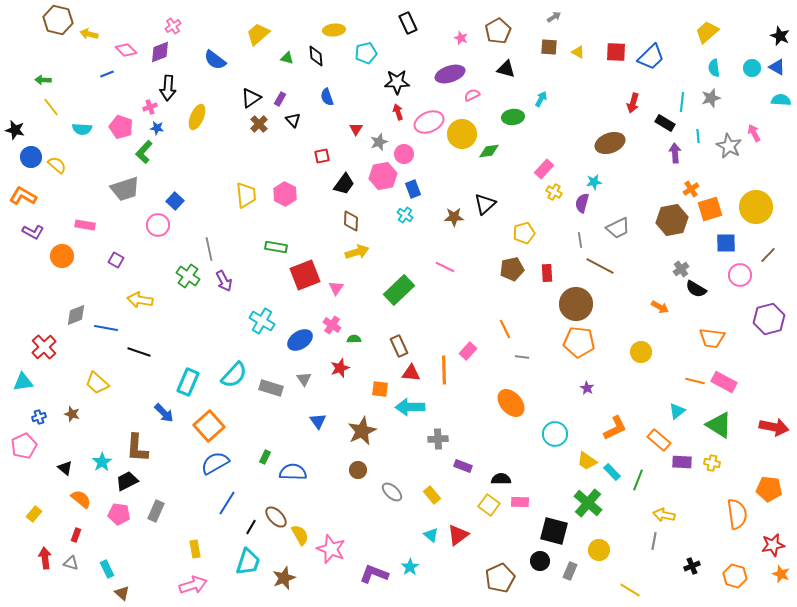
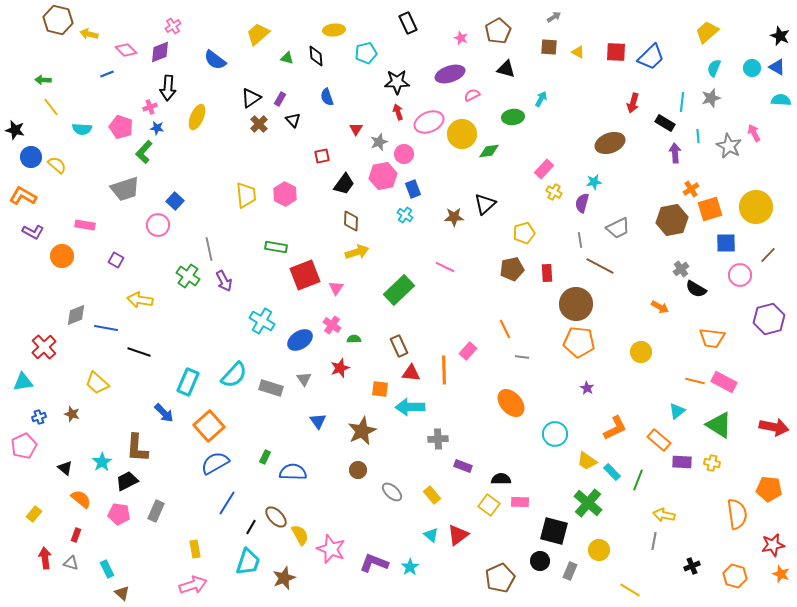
cyan semicircle at (714, 68): rotated 30 degrees clockwise
purple L-shape at (374, 574): moved 11 px up
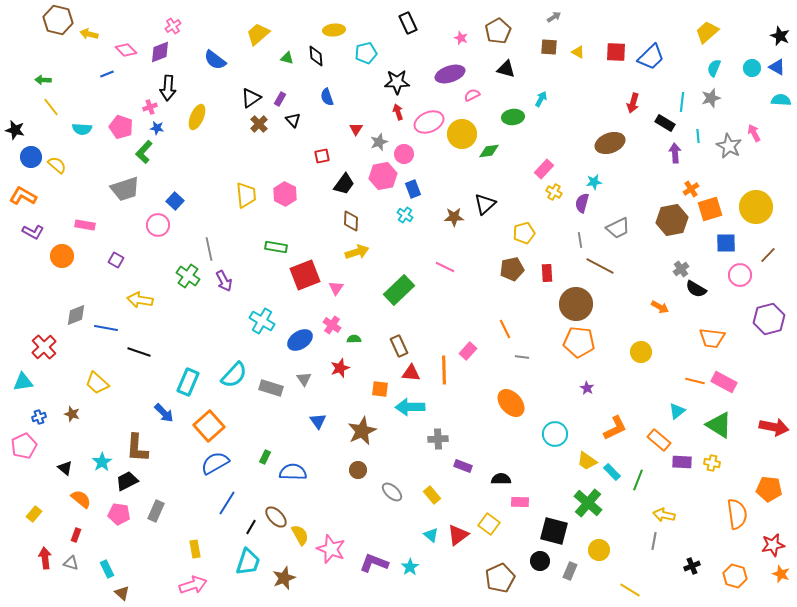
yellow square at (489, 505): moved 19 px down
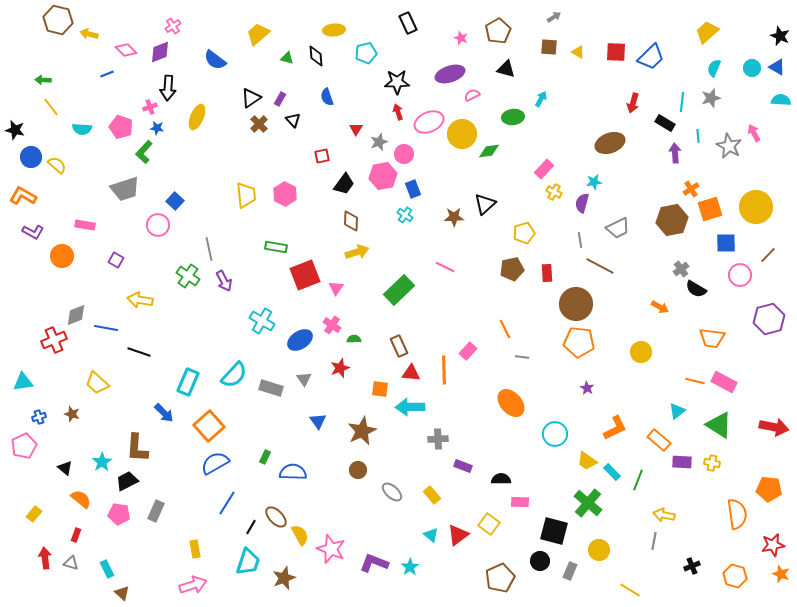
red cross at (44, 347): moved 10 px right, 7 px up; rotated 20 degrees clockwise
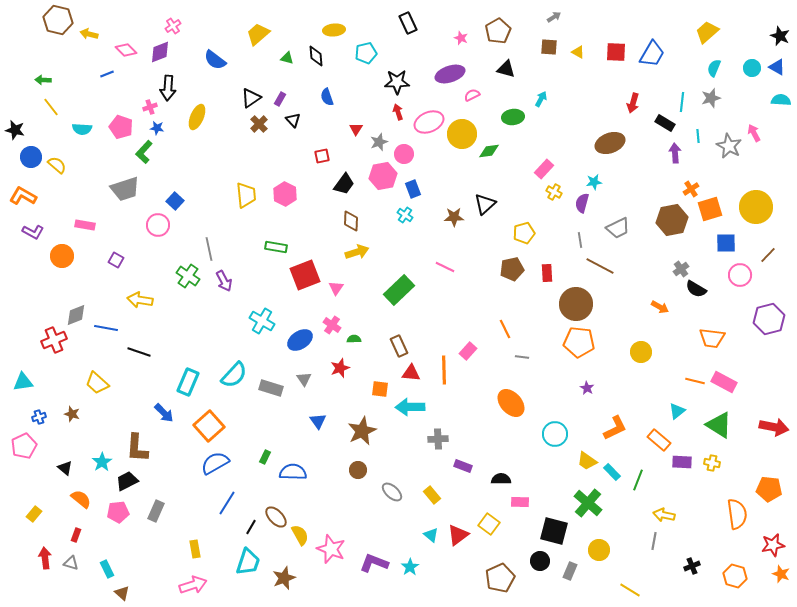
blue trapezoid at (651, 57): moved 1 px right, 3 px up; rotated 16 degrees counterclockwise
pink pentagon at (119, 514): moved 1 px left, 2 px up; rotated 15 degrees counterclockwise
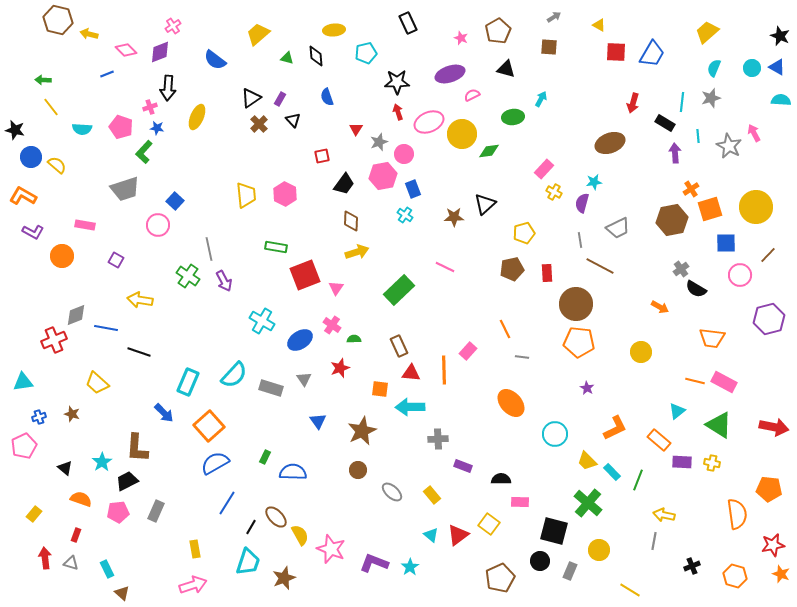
yellow triangle at (578, 52): moved 21 px right, 27 px up
yellow trapezoid at (587, 461): rotated 10 degrees clockwise
orange semicircle at (81, 499): rotated 20 degrees counterclockwise
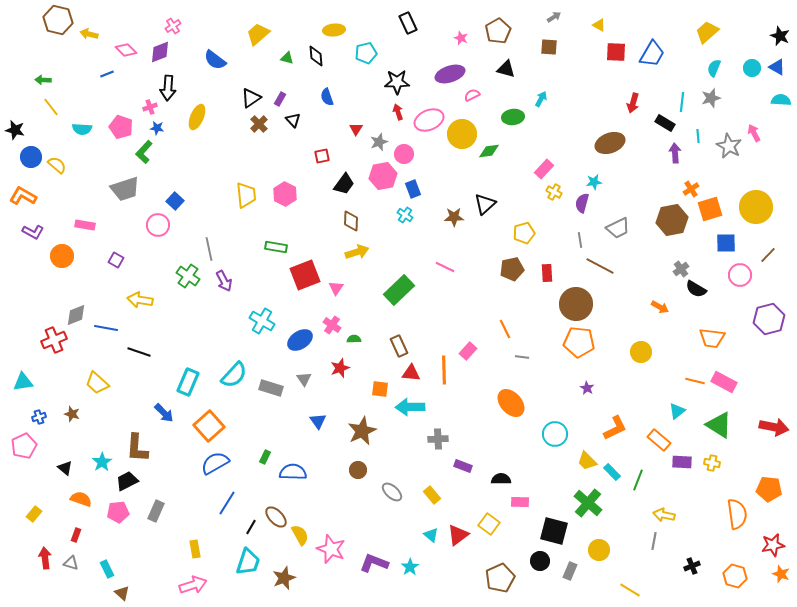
pink ellipse at (429, 122): moved 2 px up
